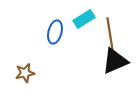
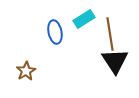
blue ellipse: rotated 25 degrees counterclockwise
black triangle: rotated 40 degrees counterclockwise
brown star: moved 1 px right, 2 px up; rotated 18 degrees counterclockwise
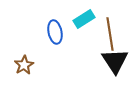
brown star: moved 2 px left, 6 px up
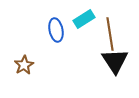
blue ellipse: moved 1 px right, 2 px up
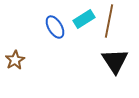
blue ellipse: moved 1 px left, 3 px up; rotated 20 degrees counterclockwise
brown line: moved 1 px left, 13 px up; rotated 20 degrees clockwise
brown star: moved 9 px left, 5 px up
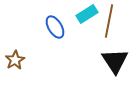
cyan rectangle: moved 3 px right, 5 px up
